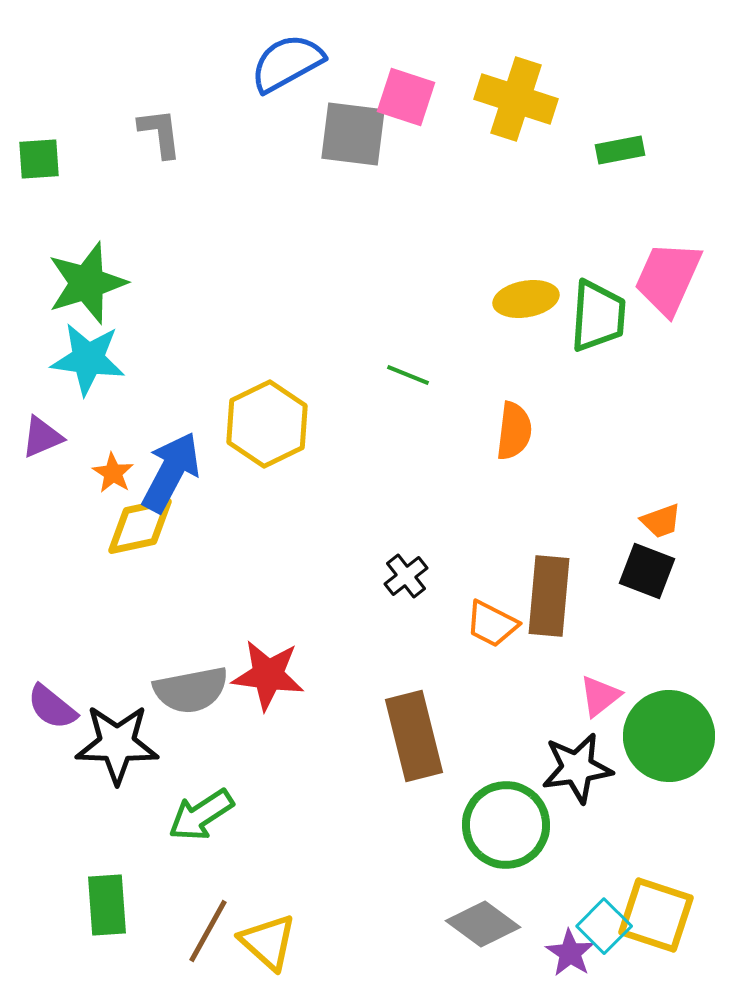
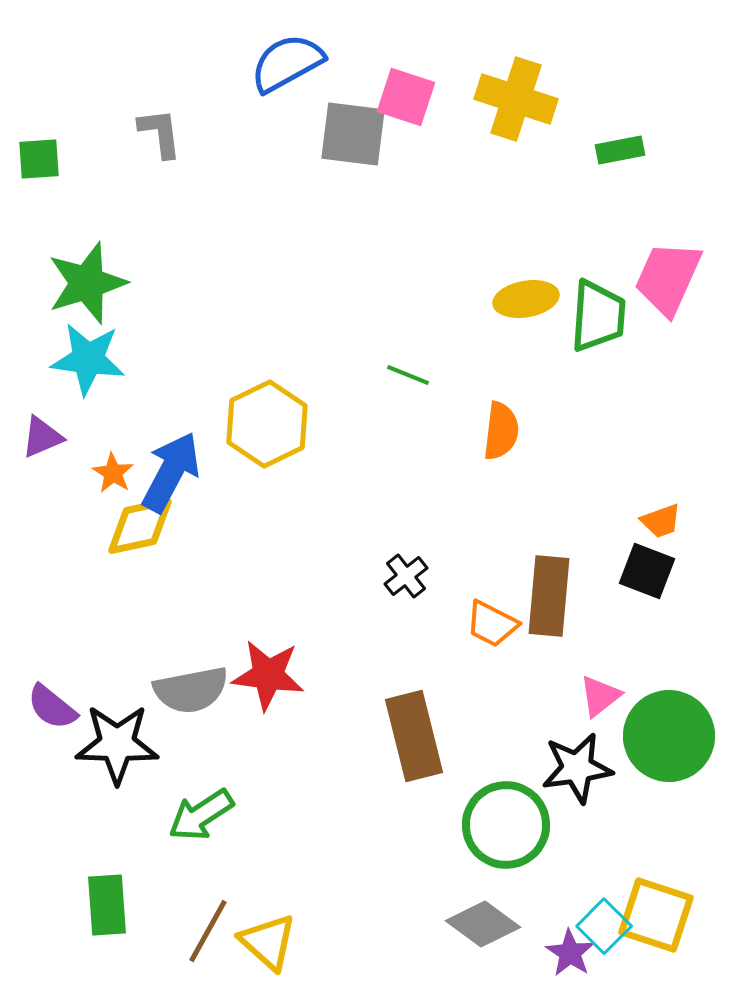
orange semicircle at (514, 431): moved 13 px left
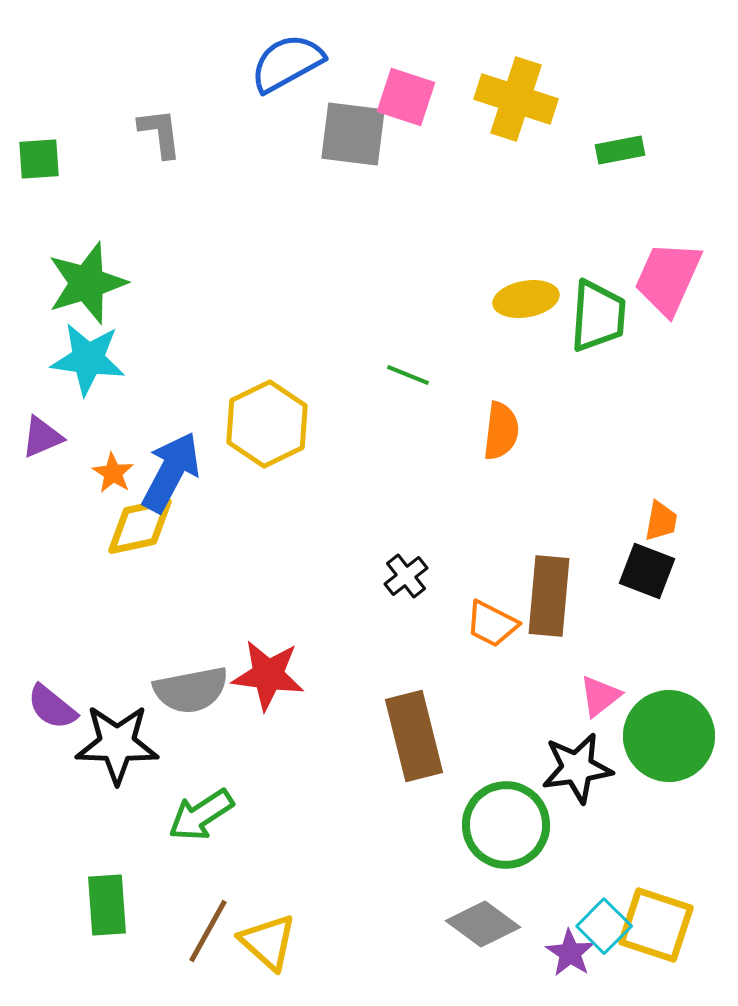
orange trapezoid at (661, 521): rotated 60 degrees counterclockwise
yellow square at (656, 915): moved 10 px down
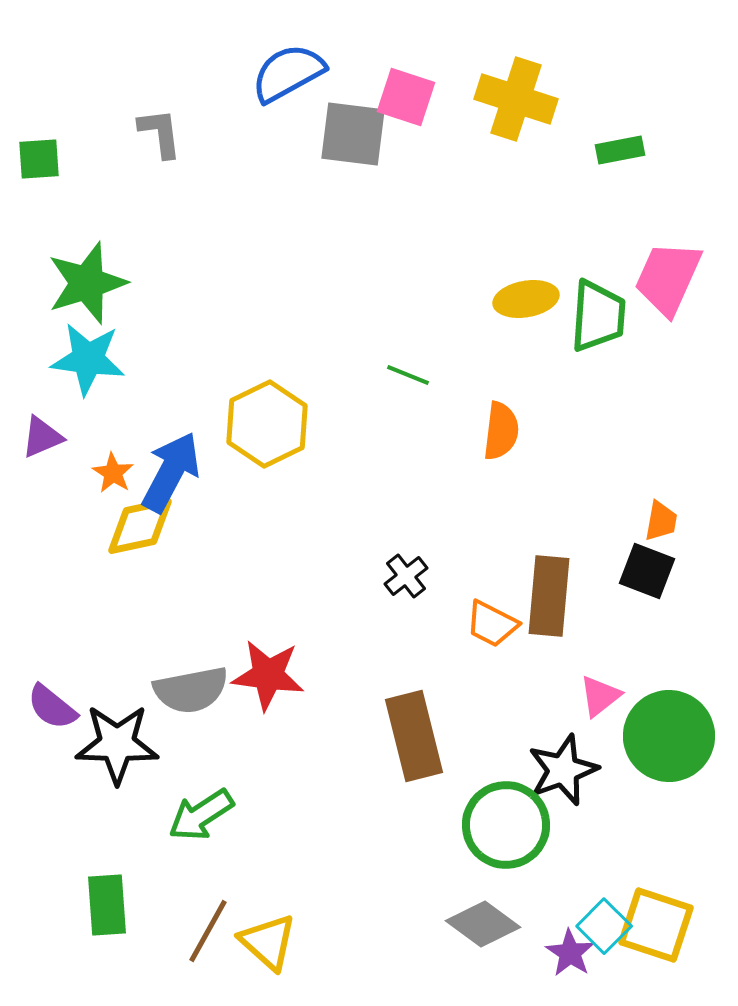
blue semicircle at (287, 63): moved 1 px right, 10 px down
black star at (577, 768): moved 14 px left, 2 px down; rotated 12 degrees counterclockwise
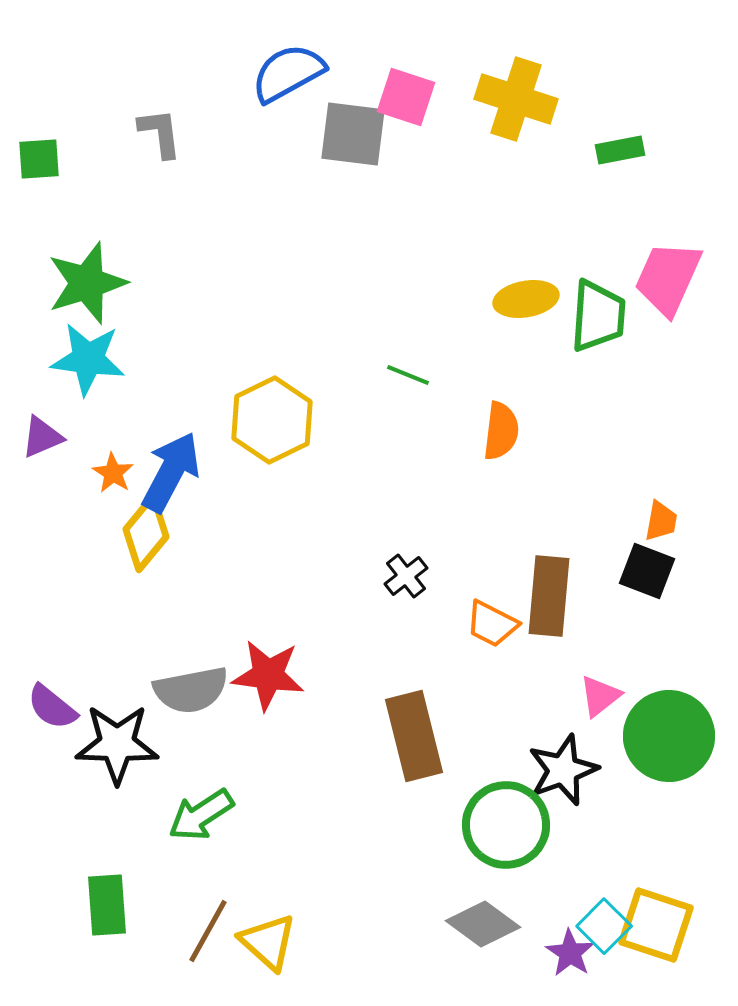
yellow hexagon at (267, 424): moved 5 px right, 4 px up
yellow diamond at (140, 526): moved 6 px right, 7 px down; rotated 38 degrees counterclockwise
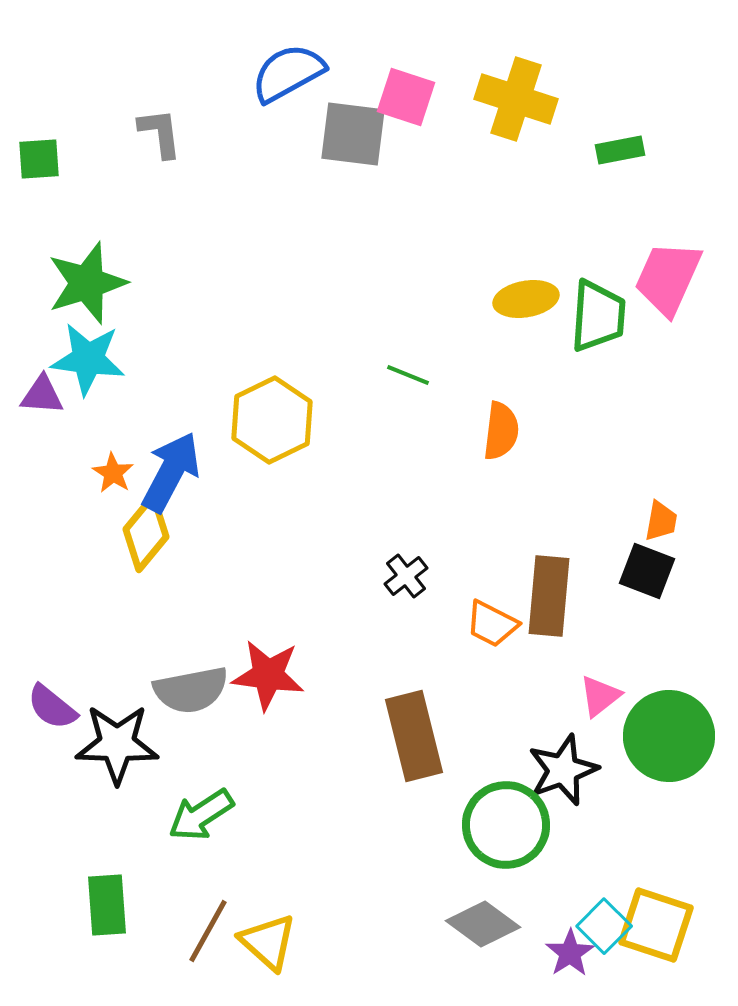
purple triangle at (42, 437): moved 42 px up; rotated 27 degrees clockwise
purple star at (570, 953): rotated 6 degrees clockwise
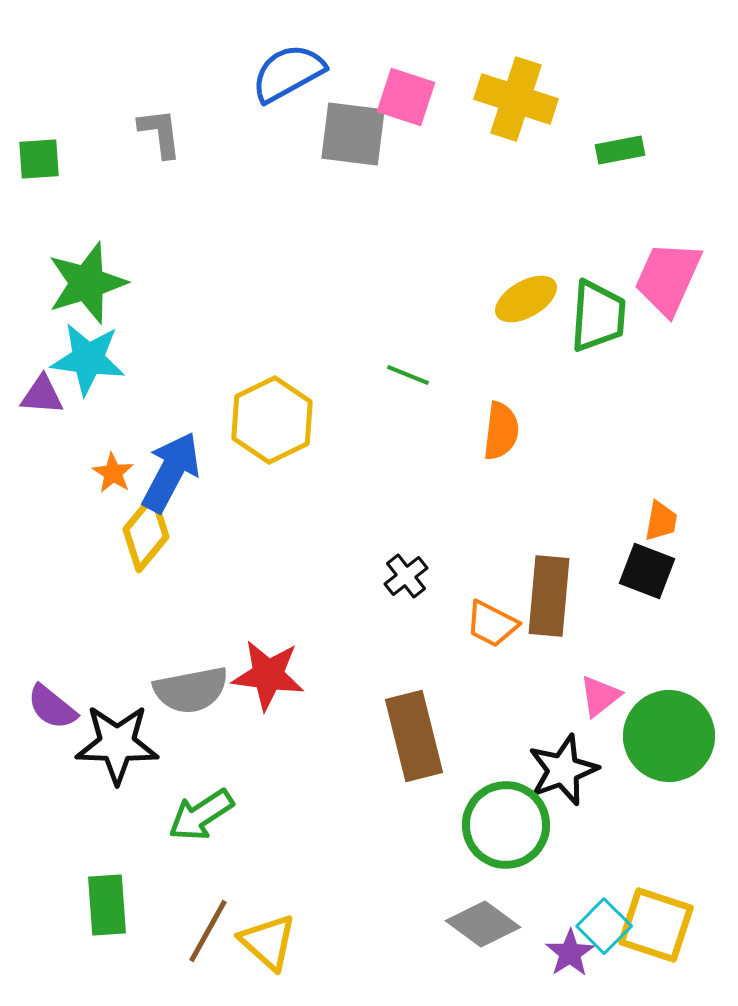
yellow ellipse at (526, 299): rotated 20 degrees counterclockwise
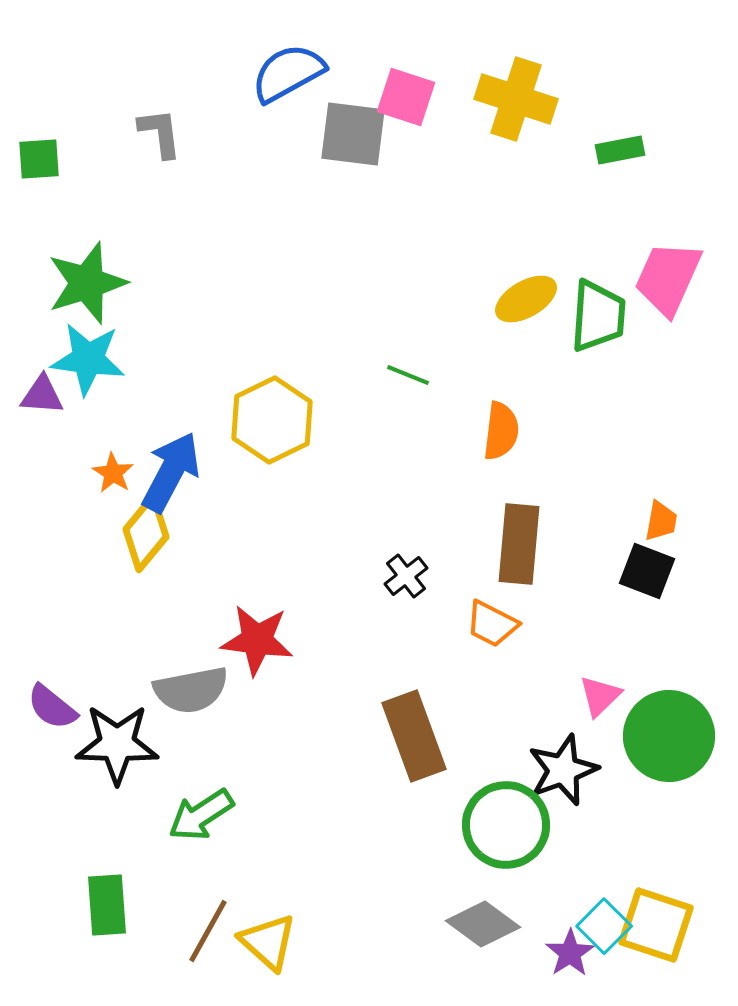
brown rectangle at (549, 596): moved 30 px left, 52 px up
red star at (268, 675): moved 11 px left, 35 px up
pink triangle at (600, 696): rotated 6 degrees counterclockwise
brown rectangle at (414, 736): rotated 6 degrees counterclockwise
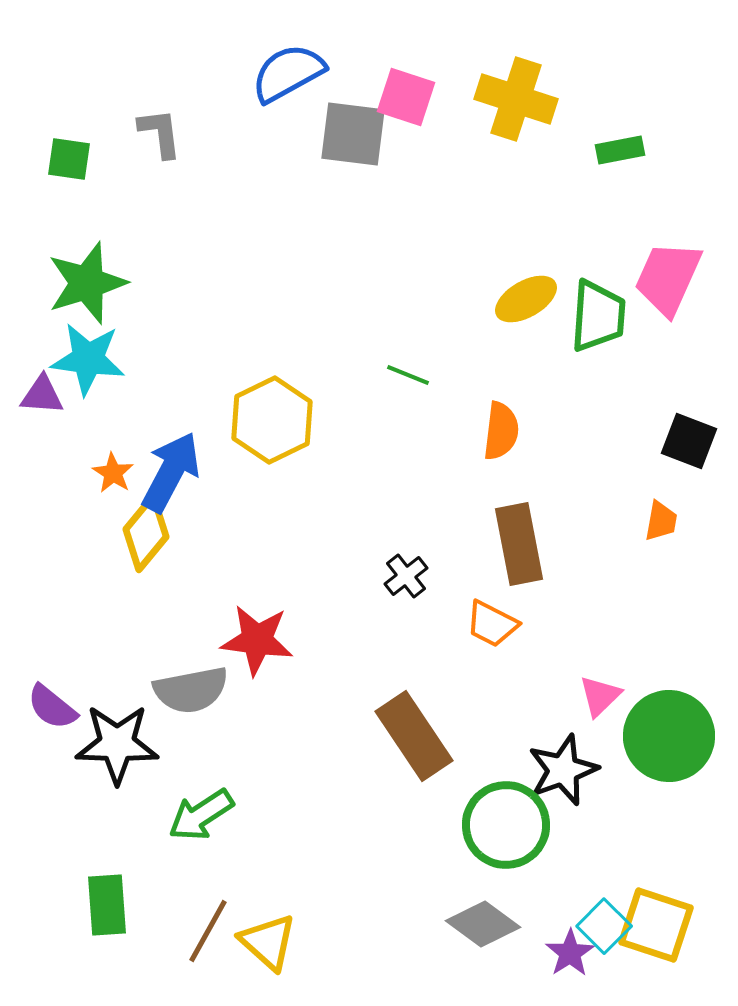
green square at (39, 159): moved 30 px right; rotated 12 degrees clockwise
brown rectangle at (519, 544): rotated 16 degrees counterclockwise
black square at (647, 571): moved 42 px right, 130 px up
brown rectangle at (414, 736): rotated 14 degrees counterclockwise
